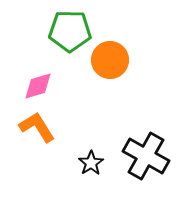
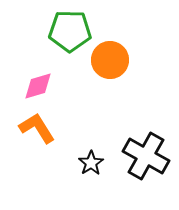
orange L-shape: moved 1 px down
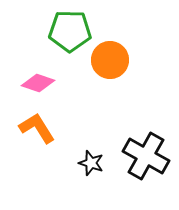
pink diamond: moved 3 px up; rotated 36 degrees clockwise
black star: rotated 20 degrees counterclockwise
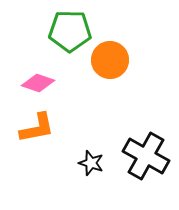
orange L-shape: rotated 111 degrees clockwise
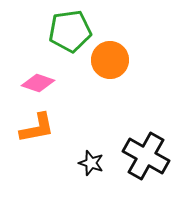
green pentagon: rotated 9 degrees counterclockwise
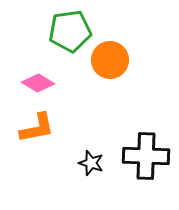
pink diamond: rotated 12 degrees clockwise
black cross: rotated 27 degrees counterclockwise
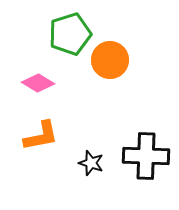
green pentagon: moved 3 px down; rotated 9 degrees counterclockwise
orange L-shape: moved 4 px right, 8 px down
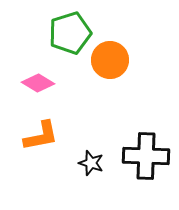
green pentagon: moved 1 px up
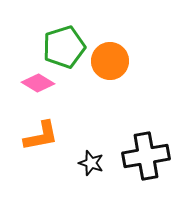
green pentagon: moved 6 px left, 14 px down
orange circle: moved 1 px down
black cross: rotated 12 degrees counterclockwise
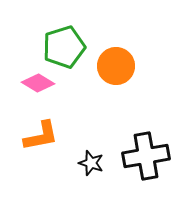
orange circle: moved 6 px right, 5 px down
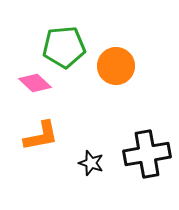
green pentagon: rotated 12 degrees clockwise
pink diamond: moved 3 px left; rotated 12 degrees clockwise
black cross: moved 1 px right, 2 px up
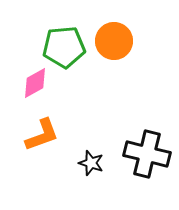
orange circle: moved 2 px left, 25 px up
pink diamond: rotated 72 degrees counterclockwise
orange L-shape: moved 1 px right, 1 px up; rotated 9 degrees counterclockwise
black cross: rotated 24 degrees clockwise
